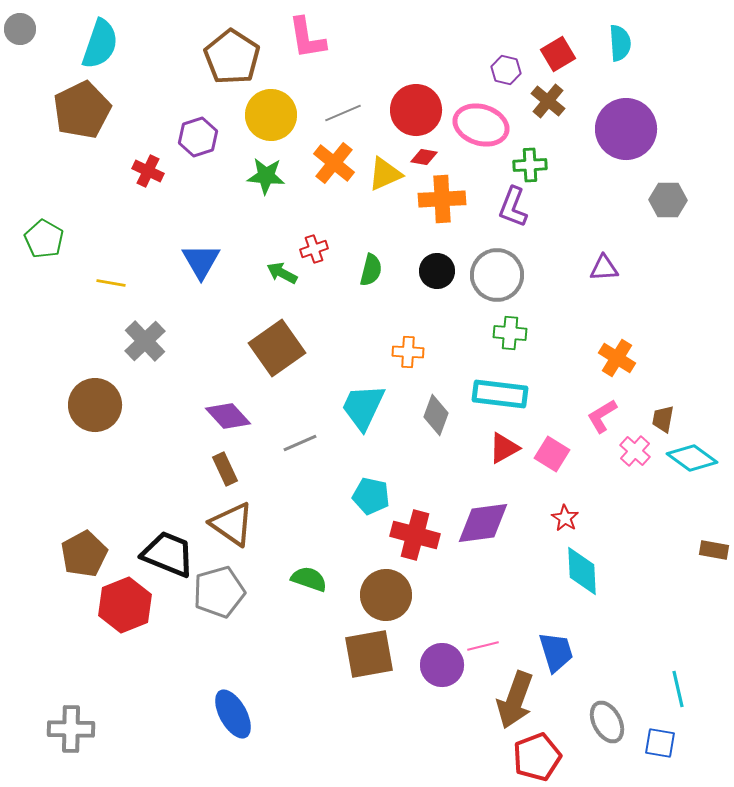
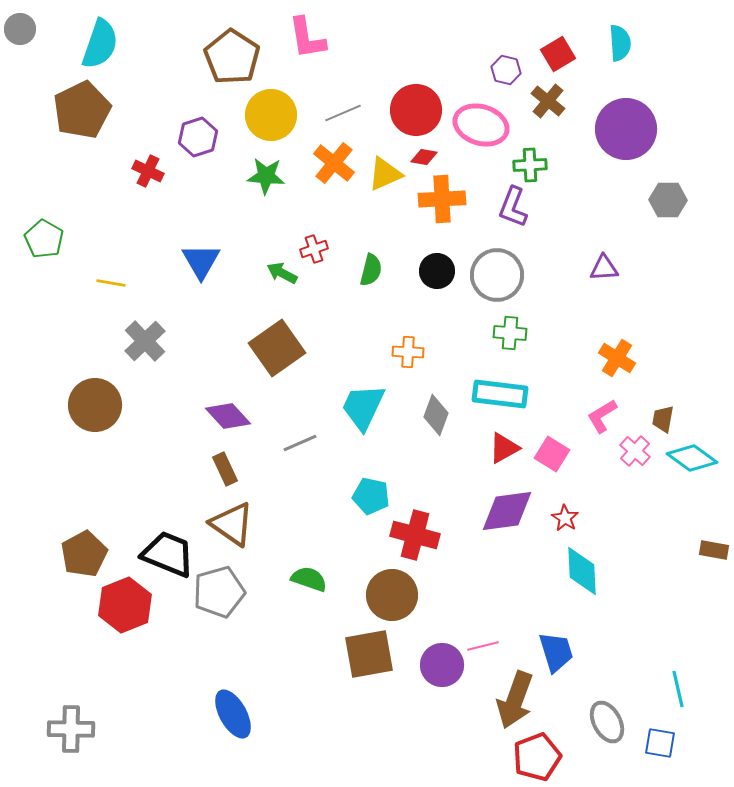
purple diamond at (483, 523): moved 24 px right, 12 px up
brown circle at (386, 595): moved 6 px right
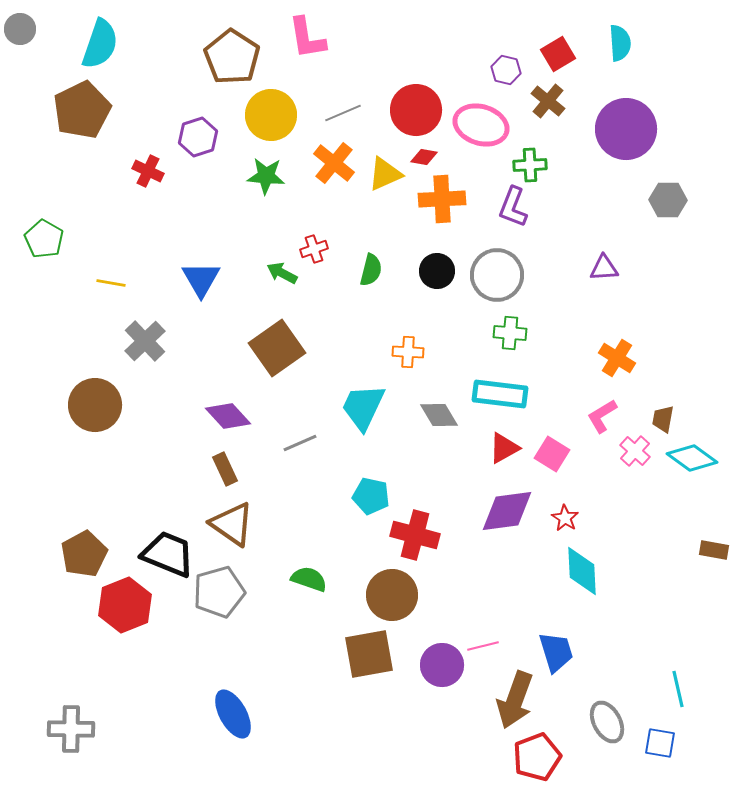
blue triangle at (201, 261): moved 18 px down
gray diamond at (436, 415): moved 3 px right; rotated 51 degrees counterclockwise
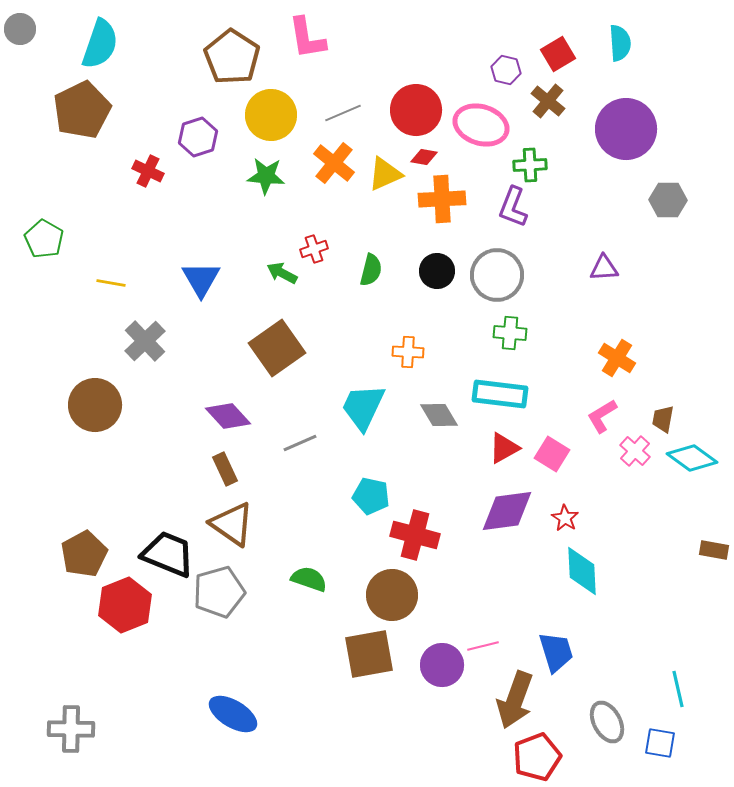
blue ellipse at (233, 714): rotated 30 degrees counterclockwise
